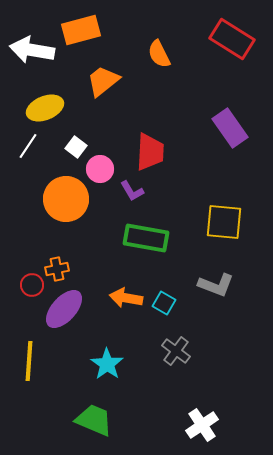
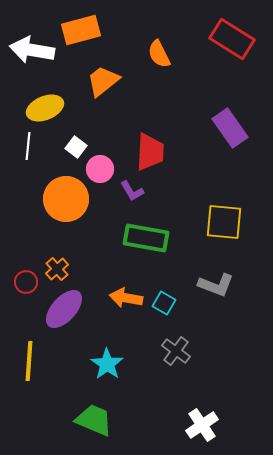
white line: rotated 28 degrees counterclockwise
orange cross: rotated 30 degrees counterclockwise
red circle: moved 6 px left, 3 px up
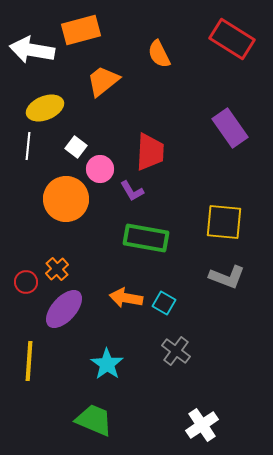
gray L-shape: moved 11 px right, 8 px up
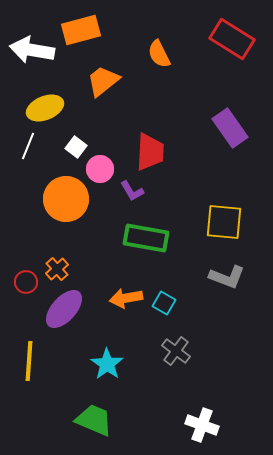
white line: rotated 16 degrees clockwise
orange arrow: rotated 20 degrees counterclockwise
white cross: rotated 36 degrees counterclockwise
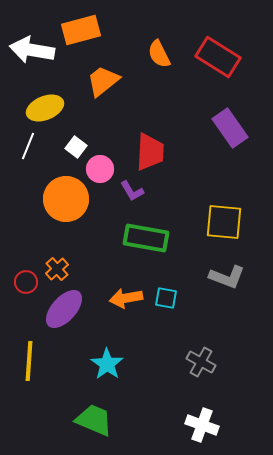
red rectangle: moved 14 px left, 18 px down
cyan square: moved 2 px right, 5 px up; rotated 20 degrees counterclockwise
gray cross: moved 25 px right, 11 px down; rotated 8 degrees counterclockwise
